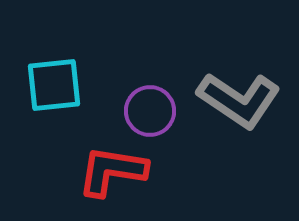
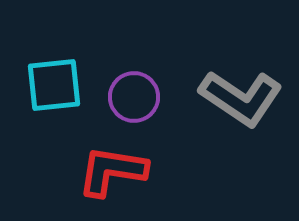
gray L-shape: moved 2 px right, 2 px up
purple circle: moved 16 px left, 14 px up
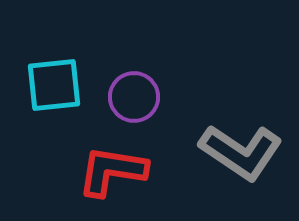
gray L-shape: moved 54 px down
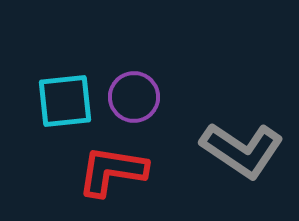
cyan square: moved 11 px right, 16 px down
gray L-shape: moved 1 px right, 2 px up
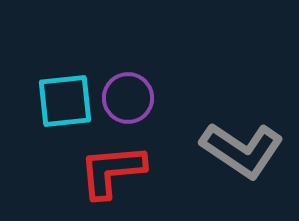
purple circle: moved 6 px left, 1 px down
red L-shape: rotated 14 degrees counterclockwise
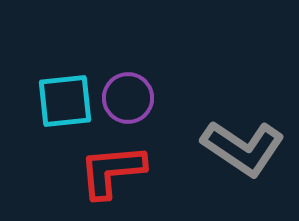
gray L-shape: moved 1 px right, 2 px up
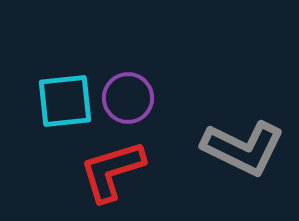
gray L-shape: rotated 8 degrees counterclockwise
red L-shape: rotated 12 degrees counterclockwise
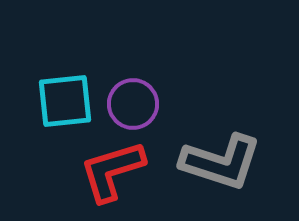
purple circle: moved 5 px right, 6 px down
gray L-shape: moved 22 px left, 14 px down; rotated 8 degrees counterclockwise
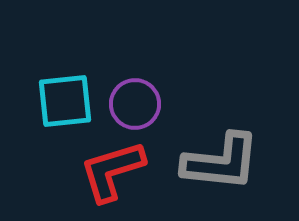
purple circle: moved 2 px right
gray L-shape: rotated 12 degrees counterclockwise
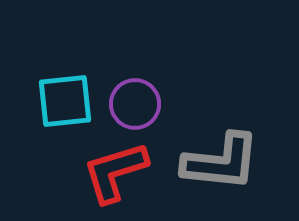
red L-shape: moved 3 px right, 1 px down
